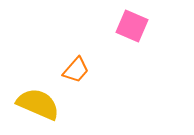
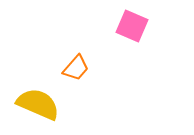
orange trapezoid: moved 2 px up
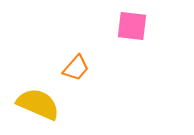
pink square: rotated 16 degrees counterclockwise
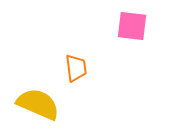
orange trapezoid: rotated 48 degrees counterclockwise
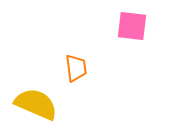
yellow semicircle: moved 2 px left
